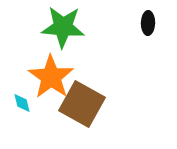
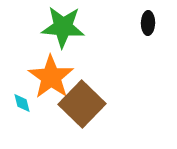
brown square: rotated 15 degrees clockwise
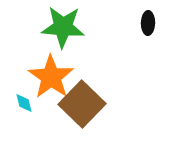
cyan diamond: moved 2 px right
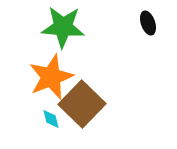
black ellipse: rotated 20 degrees counterclockwise
orange star: rotated 15 degrees clockwise
cyan diamond: moved 27 px right, 16 px down
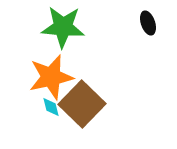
orange star: rotated 9 degrees clockwise
cyan diamond: moved 12 px up
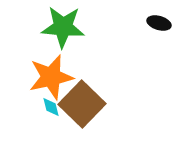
black ellipse: moved 11 px right; rotated 55 degrees counterclockwise
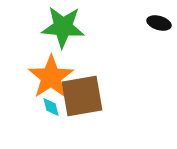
orange star: rotated 21 degrees counterclockwise
brown square: moved 8 px up; rotated 36 degrees clockwise
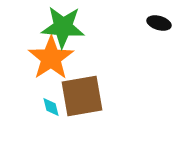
orange star: moved 19 px up
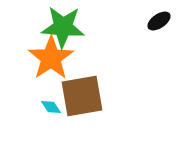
black ellipse: moved 2 px up; rotated 50 degrees counterclockwise
cyan diamond: rotated 20 degrees counterclockwise
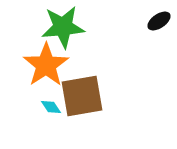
green star: rotated 9 degrees counterclockwise
orange star: moved 5 px left, 7 px down
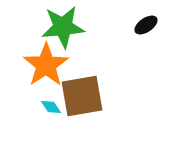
black ellipse: moved 13 px left, 4 px down
